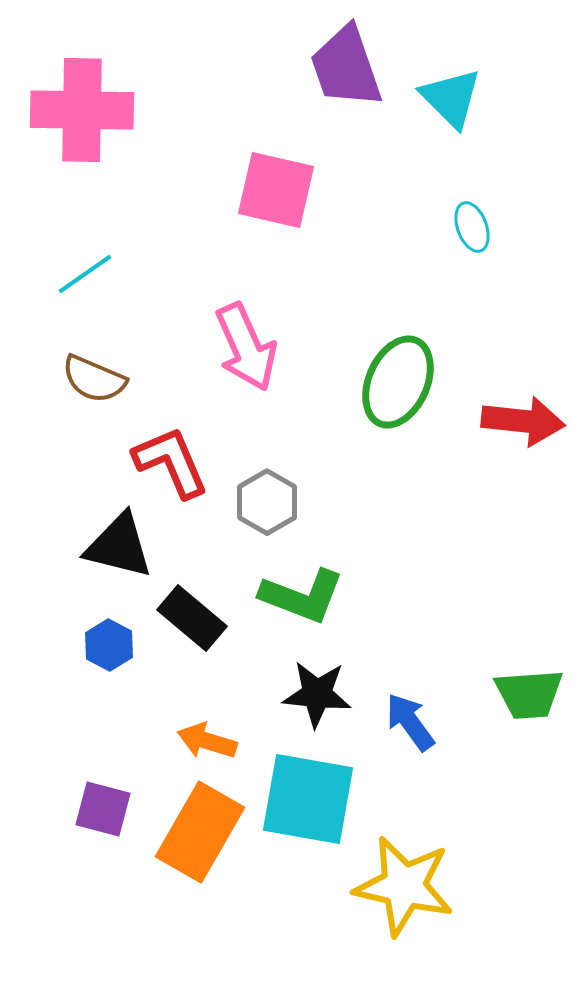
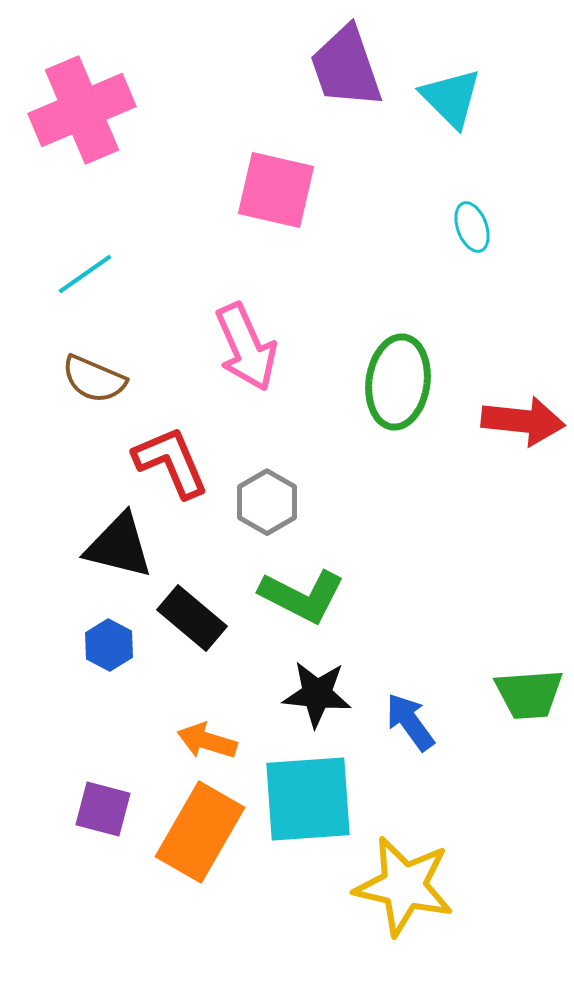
pink cross: rotated 24 degrees counterclockwise
green ellipse: rotated 16 degrees counterclockwise
green L-shape: rotated 6 degrees clockwise
cyan square: rotated 14 degrees counterclockwise
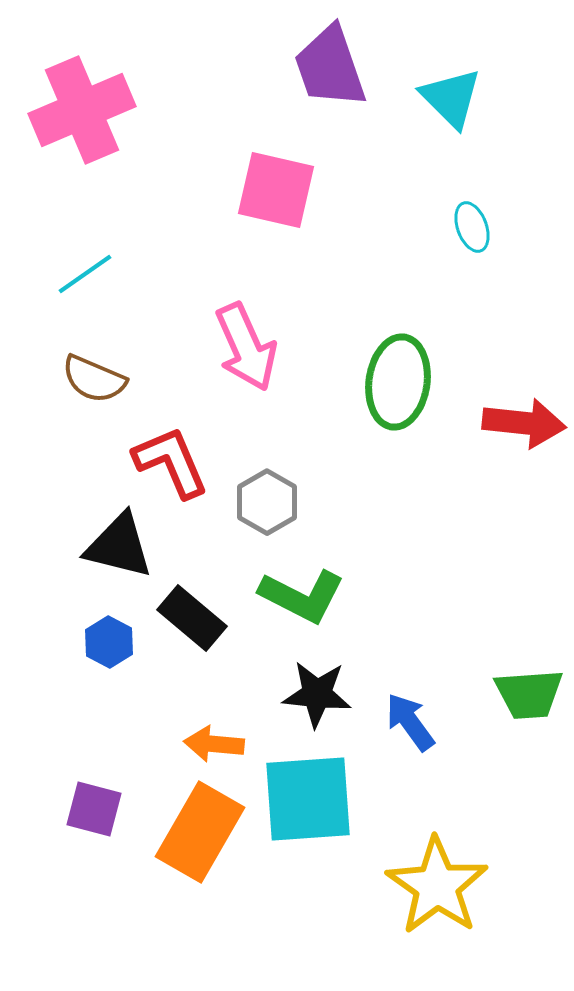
purple trapezoid: moved 16 px left
red arrow: moved 1 px right, 2 px down
blue hexagon: moved 3 px up
orange arrow: moved 7 px right, 3 px down; rotated 12 degrees counterclockwise
purple square: moved 9 px left
yellow star: moved 33 px right; rotated 22 degrees clockwise
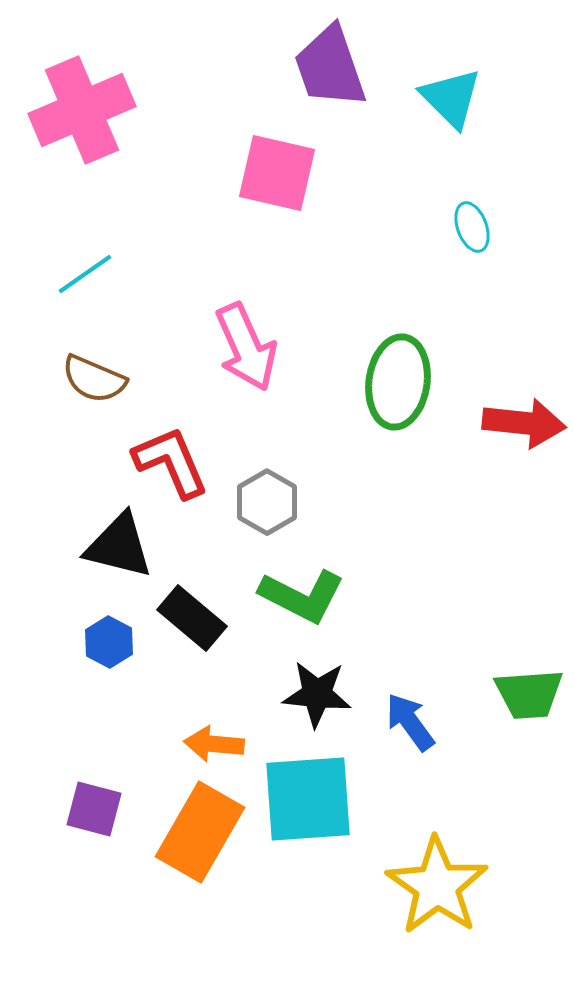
pink square: moved 1 px right, 17 px up
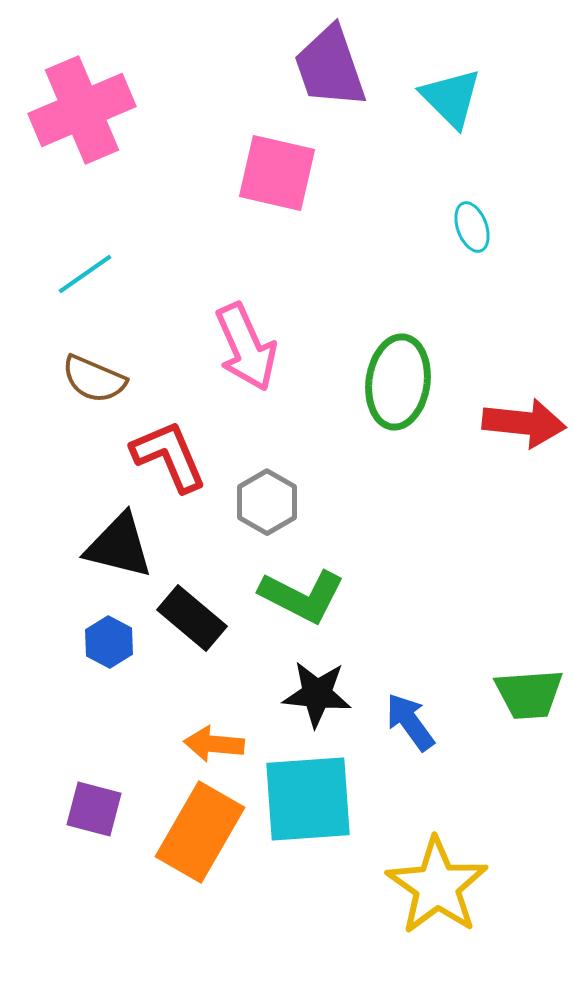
red L-shape: moved 2 px left, 6 px up
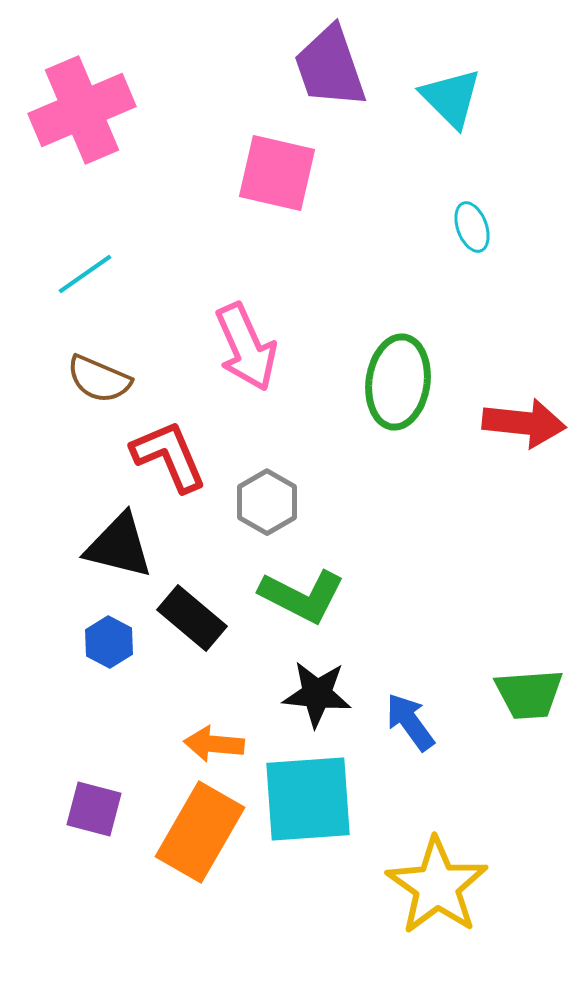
brown semicircle: moved 5 px right
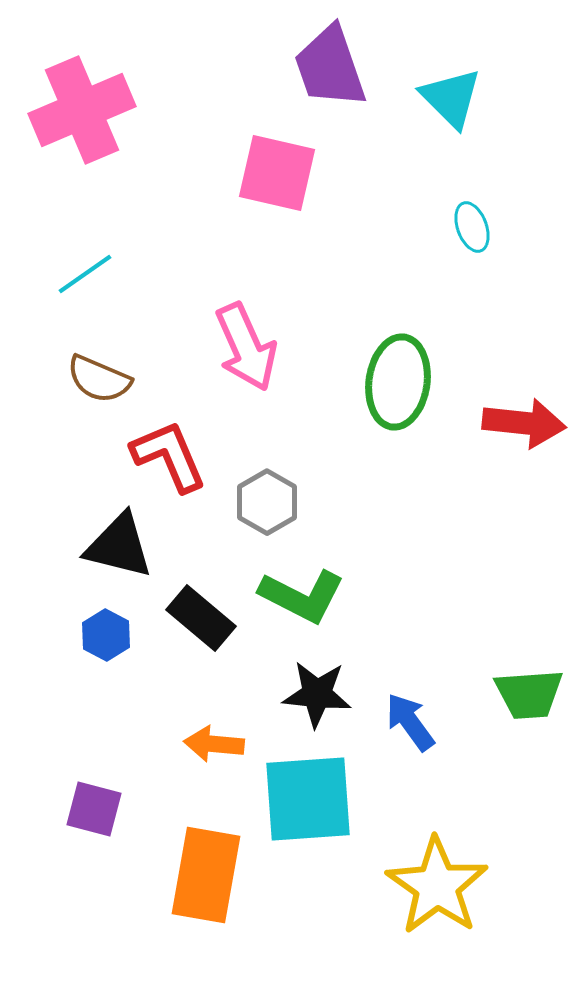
black rectangle: moved 9 px right
blue hexagon: moved 3 px left, 7 px up
orange rectangle: moved 6 px right, 43 px down; rotated 20 degrees counterclockwise
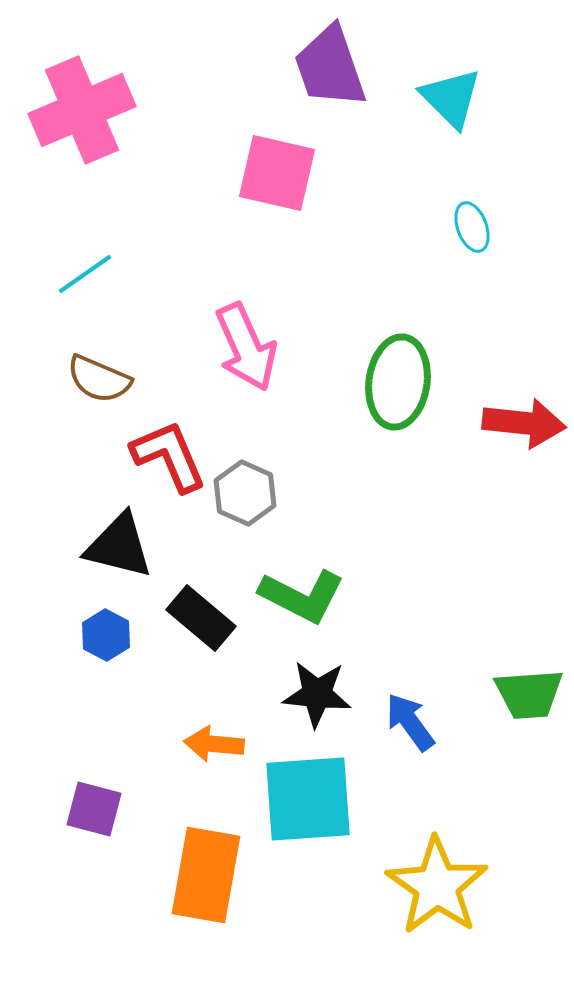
gray hexagon: moved 22 px left, 9 px up; rotated 6 degrees counterclockwise
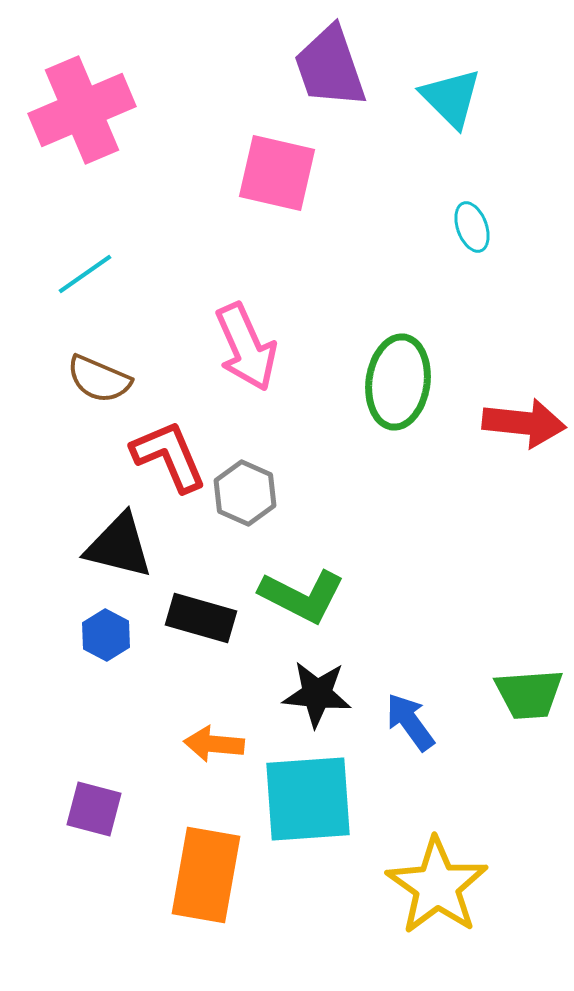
black rectangle: rotated 24 degrees counterclockwise
